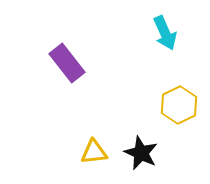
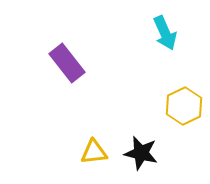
yellow hexagon: moved 5 px right, 1 px down
black star: rotated 12 degrees counterclockwise
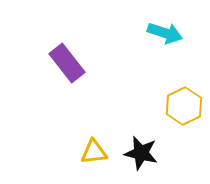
cyan arrow: rotated 48 degrees counterclockwise
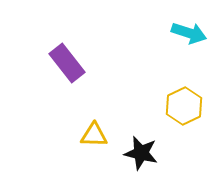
cyan arrow: moved 24 px right
yellow triangle: moved 17 px up; rotated 8 degrees clockwise
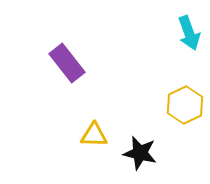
cyan arrow: rotated 52 degrees clockwise
yellow hexagon: moved 1 px right, 1 px up
black star: moved 1 px left
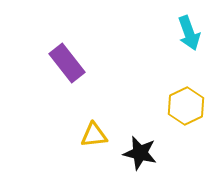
yellow hexagon: moved 1 px right, 1 px down
yellow triangle: rotated 8 degrees counterclockwise
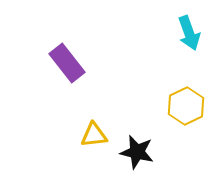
black star: moved 3 px left, 1 px up
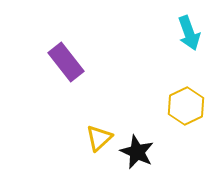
purple rectangle: moved 1 px left, 1 px up
yellow triangle: moved 5 px right, 3 px down; rotated 36 degrees counterclockwise
black star: rotated 12 degrees clockwise
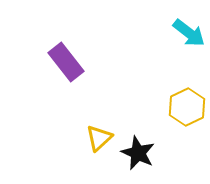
cyan arrow: rotated 32 degrees counterclockwise
yellow hexagon: moved 1 px right, 1 px down
black star: moved 1 px right, 1 px down
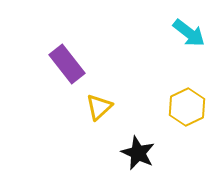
purple rectangle: moved 1 px right, 2 px down
yellow triangle: moved 31 px up
